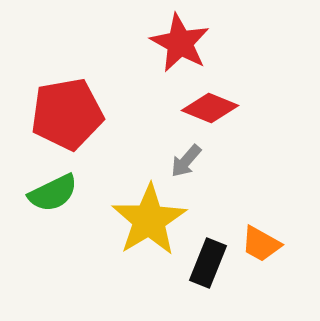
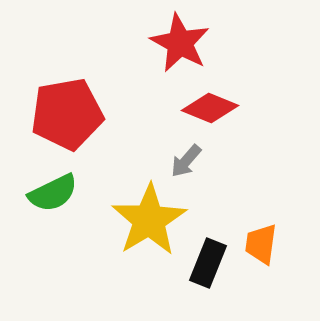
orange trapezoid: rotated 69 degrees clockwise
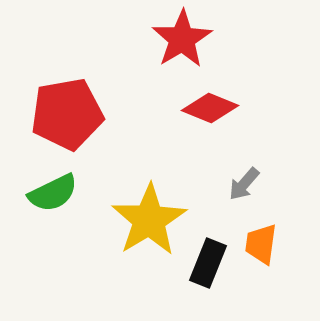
red star: moved 2 px right, 4 px up; rotated 12 degrees clockwise
gray arrow: moved 58 px right, 23 px down
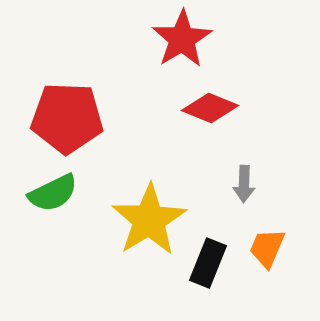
red pentagon: moved 4 px down; rotated 12 degrees clockwise
gray arrow: rotated 39 degrees counterclockwise
orange trapezoid: moved 6 px right, 4 px down; rotated 15 degrees clockwise
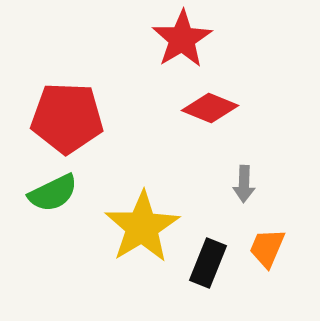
yellow star: moved 7 px left, 7 px down
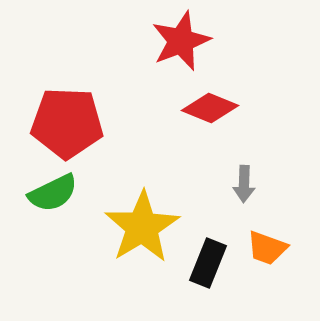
red star: moved 1 px left, 2 px down; rotated 10 degrees clockwise
red pentagon: moved 5 px down
orange trapezoid: rotated 93 degrees counterclockwise
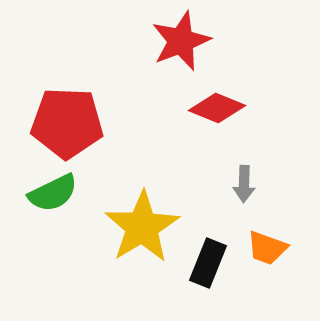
red diamond: moved 7 px right
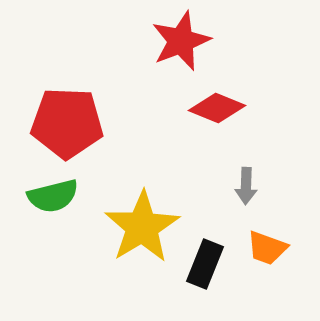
gray arrow: moved 2 px right, 2 px down
green semicircle: moved 3 px down; rotated 12 degrees clockwise
black rectangle: moved 3 px left, 1 px down
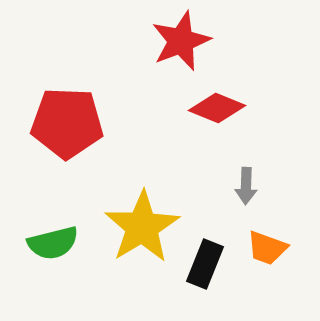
green semicircle: moved 47 px down
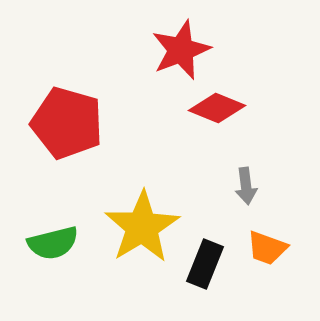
red star: moved 9 px down
red pentagon: rotated 14 degrees clockwise
gray arrow: rotated 9 degrees counterclockwise
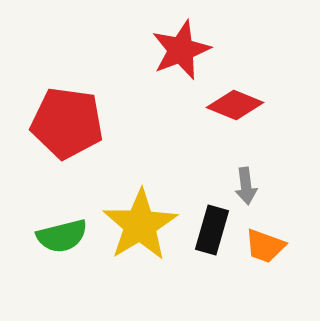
red diamond: moved 18 px right, 3 px up
red pentagon: rotated 8 degrees counterclockwise
yellow star: moved 2 px left, 2 px up
green semicircle: moved 9 px right, 7 px up
orange trapezoid: moved 2 px left, 2 px up
black rectangle: moved 7 px right, 34 px up; rotated 6 degrees counterclockwise
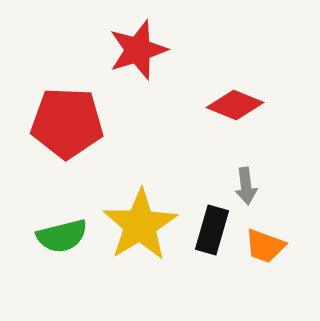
red star: moved 43 px left; rotated 4 degrees clockwise
red pentagon: rotated 6 degrees counterclockwise
